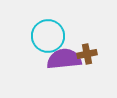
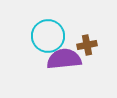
brown cross: moved 9 px up
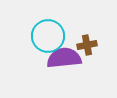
purple semicircle: moved 1 px up
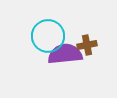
purple semicircle: moved 1 px right, 4 px up
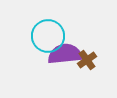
brown cross: moved 15 px down; rotated 24 degrees counterclockwise
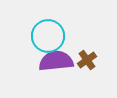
purple semicircle: moved 9 px left, 7 px down
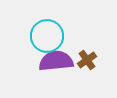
cyan circle: moved 1 px left
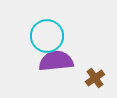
brown cross: moved 8 px right, 18 px down
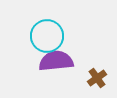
brown cross: moved 2 px right
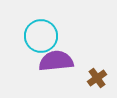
cyan circle: moved 6 px left
